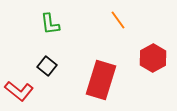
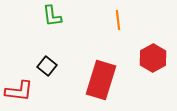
orange line: rotated 30 degrees clockwise
green L-shape: moved 2 px right, 8 px up
red L-shape: rotated 32 degrees counterclockwise
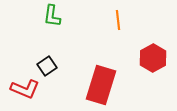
green L-shape: rotated 15 degrees clockwise
black square: rotated 18 degrees clockwise
red rectangle: moved 5 px down
red L-shape: moved 6 px right, 2 px up; rotated 16 degrees clockwise
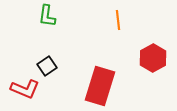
green L-shape: moved 5 px left
red rectangle: moved 1 px left, 1 px down
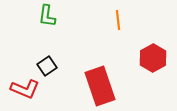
red rectangle: rotated 36 degrees counterclockwise
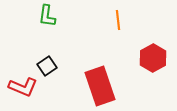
red L-shape: moved 2 px left, 2 px up
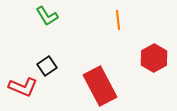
green L-shape: rotated 40 degrees counterclockwise
red hexagon: moved 1 px right
red rectangle: rotated 9 degrees counterclockwise
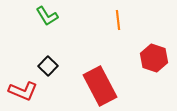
red hexagon: rotated 12 degrees counterclockwise
black square: moved 1 px right; rotated 12 degrees counterclockwise
red L-shape: moved 4 px down
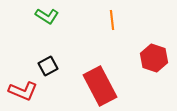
green L-shape: rotated 25 degrees counterclockwise
orange line: moved 6 px left
black square: rotated 18 degrees clockwise
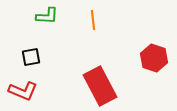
green L-shape: rotated 30 degrees counterclockwise
orange line: moved 19 px left
black square: moved 17 px left, 9 px up; rotated 18 degrees clockwise
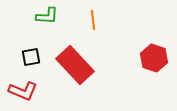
red rectangle: moved 25 px left, 21 px up; rotated 15 degrees counterclockwise
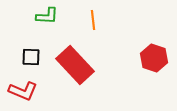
black square: rotated 12 degrees clockwise
